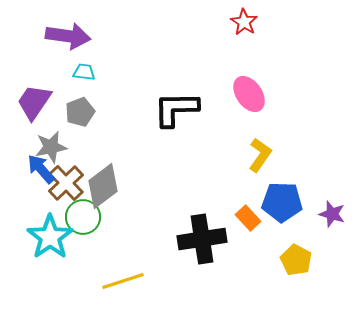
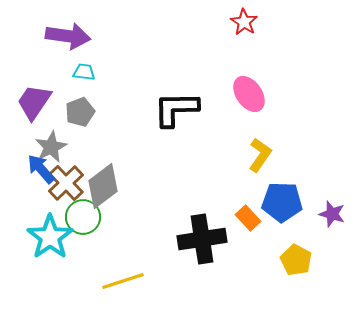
gray star: rotated 16 degrees counterclockwise
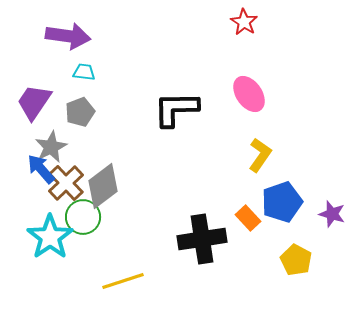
blue pentagon: rotated 21 degrees counterclockwise
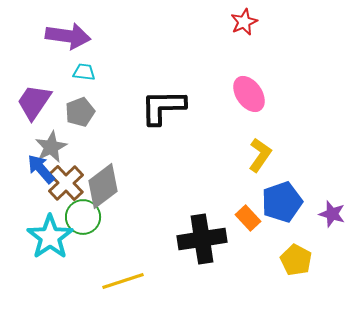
red star: rotated 16 degrees clockwise
black L-shape: moved 13 px left, 2 px up
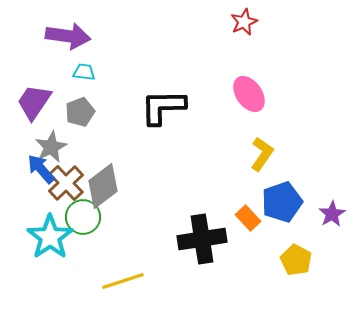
yellow L-shape: moved 2 px right, 1 px up
purple star: rotated 24 degrees clockwise
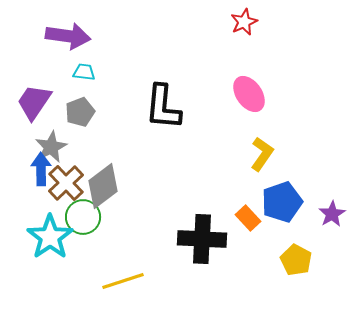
black L-shape: rotated 84 degrees counterclockwise
blue arrow: rotated 40 degrees clockwise
black cross: rotated 12 degrees clockwise
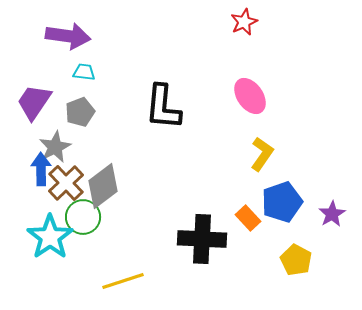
pink ellipse: moved 1 px right, 2 px down
gray star: moved 4 px right
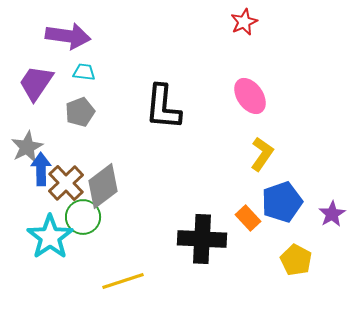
purple trapezoid: moved 2 px right, 19 px up
gray star: moved 28 px left
